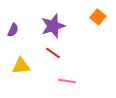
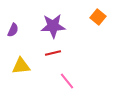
purple star: rotated 15 degrees clockwise
red line: rotated 49 degrees counterclockwise
pink line: rotated 42 degrees clockwise
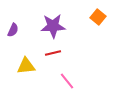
yellow triangle: moved 5 px right
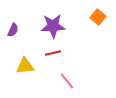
yellow triangle: moved 1 px left
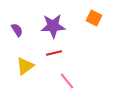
orange square: moved 4 px left, 1 px down; rotated 14 degrees counterclockwise
purple semicircle: moved 4 px right; rotated 56 degrees counterclockwise
red line: moved 1 px right
yellow triangle: rotated 30 degrees counterclockwise
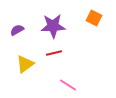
purple semicircle: rotated 88 degrees counterclockwise
yellow triangle: moved 2 px up
pink line: moved 1 px right, 4 px down; rotated 18 degrees counterclockwise
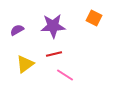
red line: moved 1 px down
pink line: moved 3 px left, 10 px up
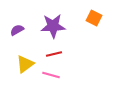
pink line: moved 14 px left; rotated 18 degrees counterclockwise
